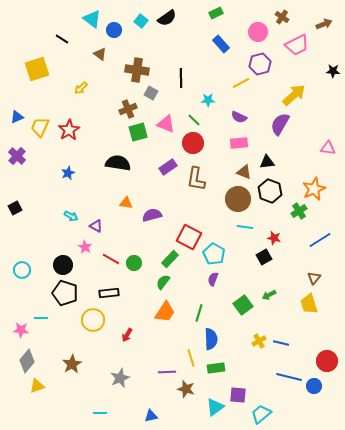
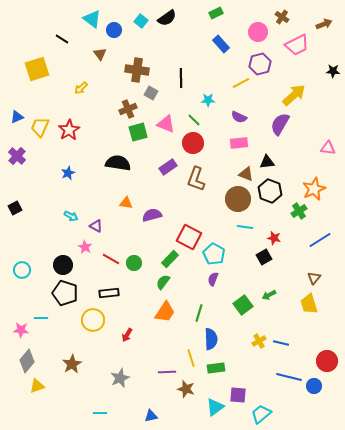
brown triangle at (100, 54): rotated 16 degrees clockwise
brown triangle at (244, 172): moved 2 px right, 2 px down
brown L-shape at (196, 179): rotated 10 degrees clockwise
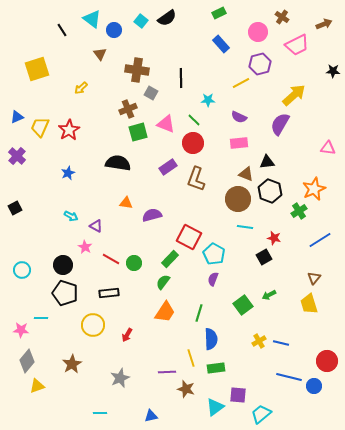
green rectangle at (216, 13): moved 3 px right
black line at (62, 39): moved 9 px up; rotated 24 degrees clockwise
yellow circle at (93, 320): moved 5 px down
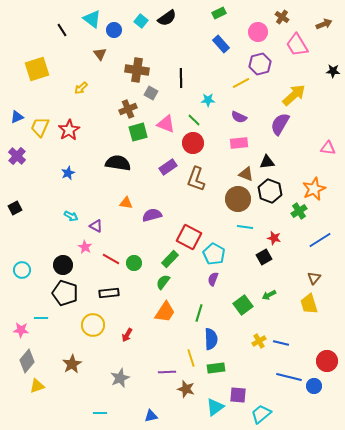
pink trapezoid at (297, 45): rotated 85 degrees clockwise
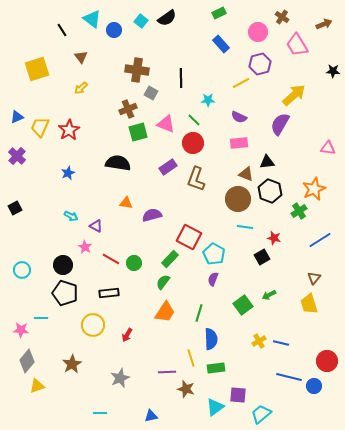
brown triangle at (100, 54): moved 19 px left, 3 px down
black square at (264, 257): moved 2 px left
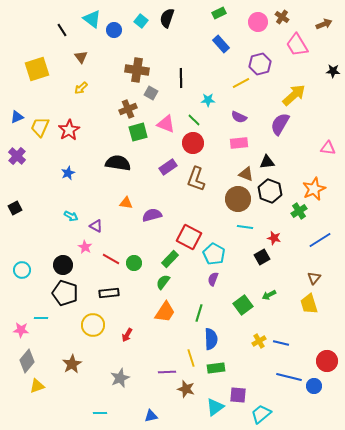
black semicircle at (167, 18): rotated 144 degrees clockwise
pink circle at (258, 32): moved 10 px up
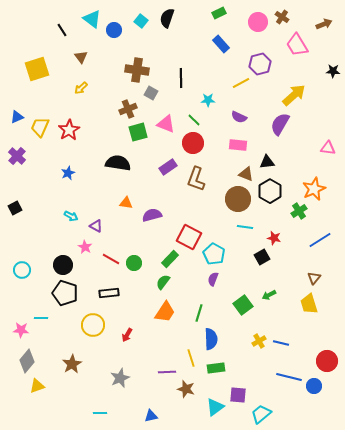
pink rectangle at (239, 143): moved 1 px left, 2 px down; rotated 12 degrees clockwise
black hexagon at (270, 191): rotated 10 degrees clockwise
